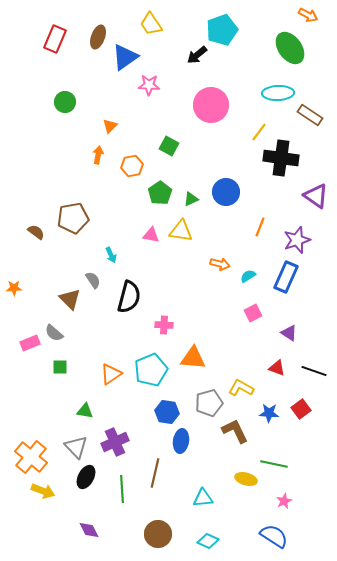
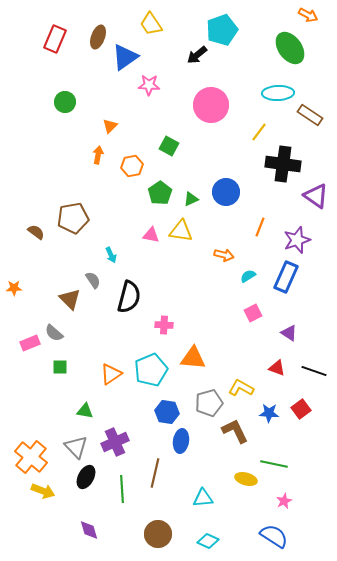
black cross at (281, 158): moved 2 px right, 6 px down
orange arrow at (220, 264): moved 4 px right, 9 px up
purple diamond at (89, 530): rotated 10 degrees clockwise
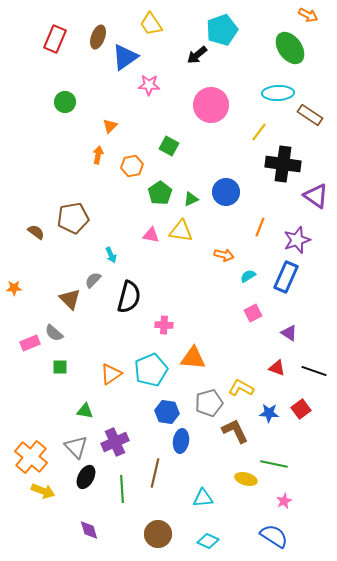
gray semicircle at (93, 280): rotated 102 degrees counterclockwise
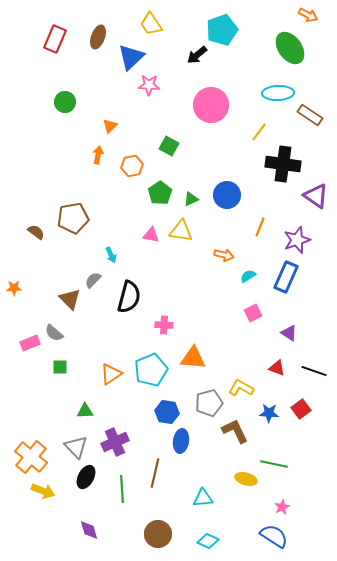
blue triangle at (125, 57): moved 6 px right; rotated 8 degrees counterclockwise
blue circle at (226, 192): moved 1 px right, 3 px down
green triangle at (85, 411): rotated 12 degrees counterclockwise
pink star at (284, 501): moved 2 px left, 6 px down
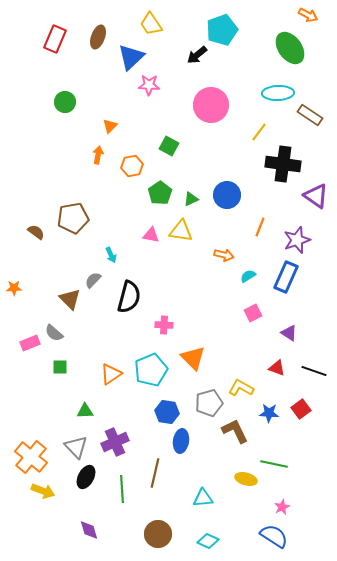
orange triangle at (193, 358): rotated 40 degrees clockwise
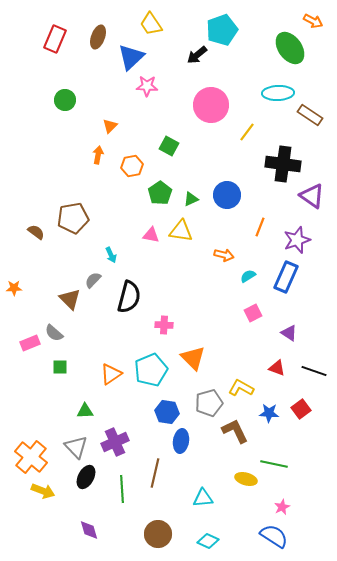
orange arrow at (308, 15): moved 5 px right, 6 px down
pink star at (149, 85): moved 2 px left, 1 px down
green circle at (65, 102): moved 2 px up
yellow line at (259, 132): moved 12 px left
purple triangle at (316, 196): moved 4 px left
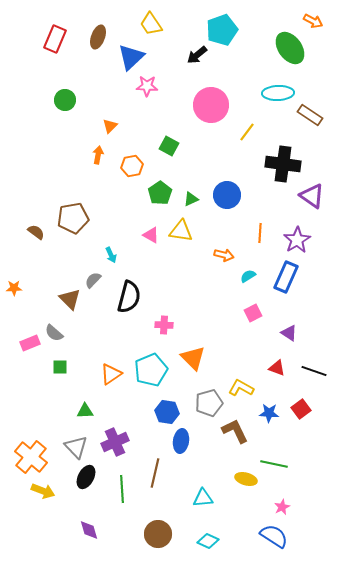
orange line at (260, 227): moved 6 px down; rotated 18 degrees counterclockwise
pink triangle at (151, 235): rotated 18 degrees clockwise
purple star at (297, 240): rotated 12 degrees counterclockwise
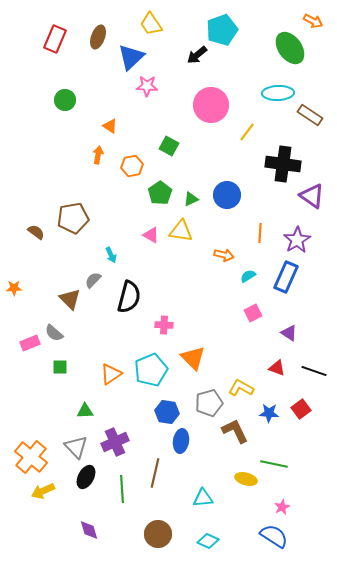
orange triangle at (110, 126): rotated 42 degrees counterclockwise
yellow arrow at (43, 491): rotated 135 degrees clockwise
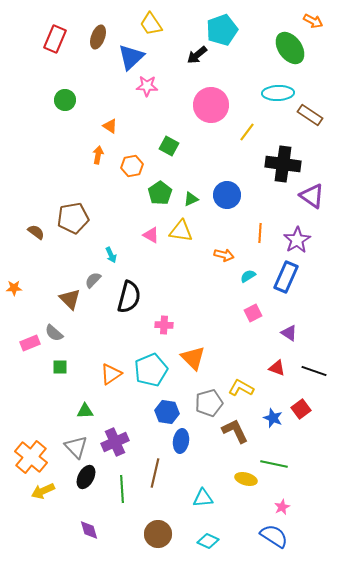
blue star at (269, 413): moved 4 px right, 5 px down; rotated 18 degrees clockwise
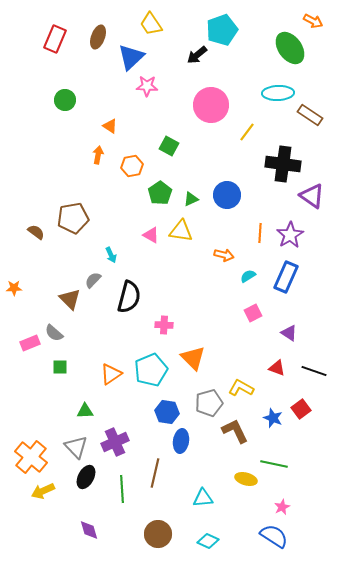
purple star at (297, 240): moved 7 px left, 5 px up
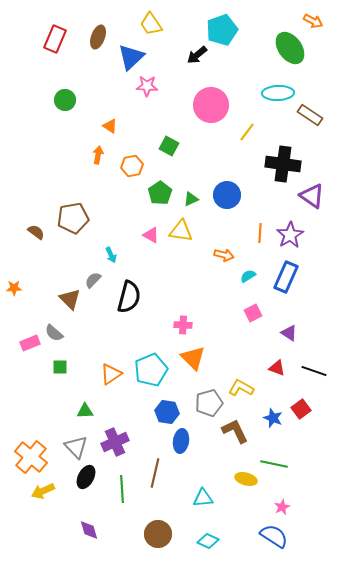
pink cross at (164, 325): moved 19 px right
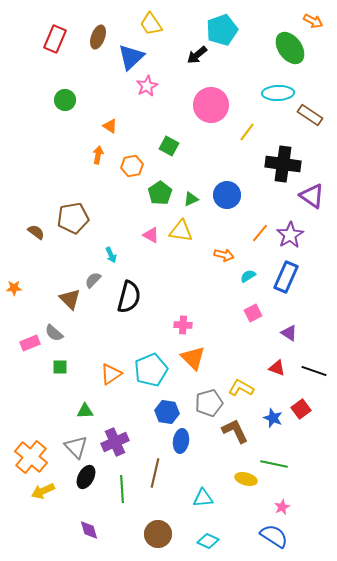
pink star at (147, 86): rotated 30 degrees counterclockwise
orange line at (260, 233): rotated 36 degrees clockwise
